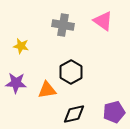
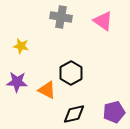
gray cross: moved 2 px left, 8 px up
black hexagon: moved 1 px down
purple star: moved 1 px right, 1 px up
orange triangle: rotated 36 degrees clockwise
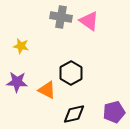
pink triangle: moved 14 px left
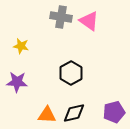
orange triangle: moved 25 px down; rotated 24 degrees counterclockwise
black diamond: moved 1 px up
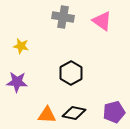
gray cross: moved 2 px right
pink triangle: moved 13 px right
black diamond: rotated 25 degrees clockwise
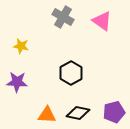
gray cross: rotated 20 degrees clockwise
black diamond: moved 4 px right
